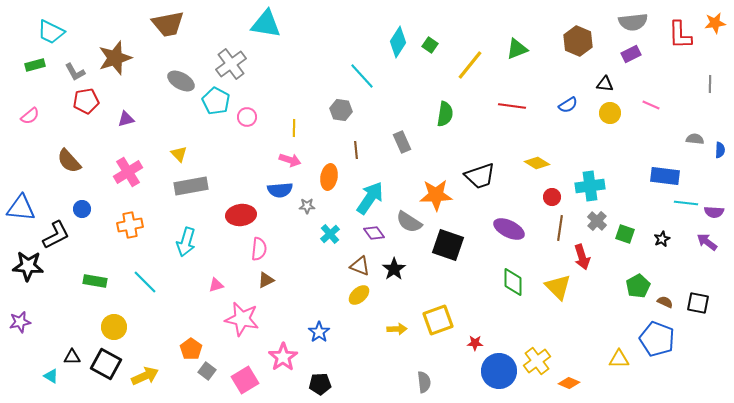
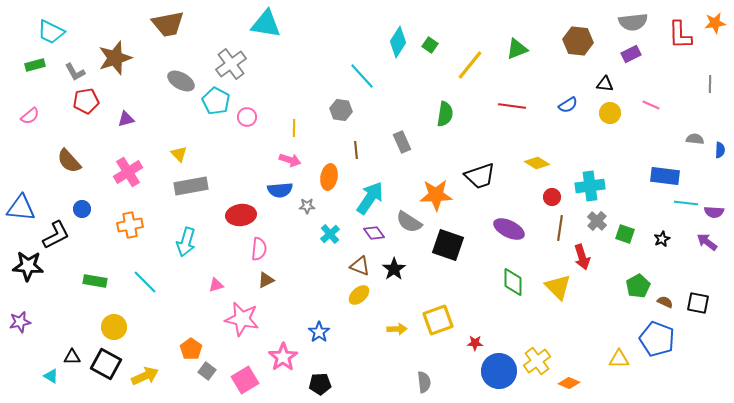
brown hexagon at (578, 41): rotated 16 degrees counterclockwise
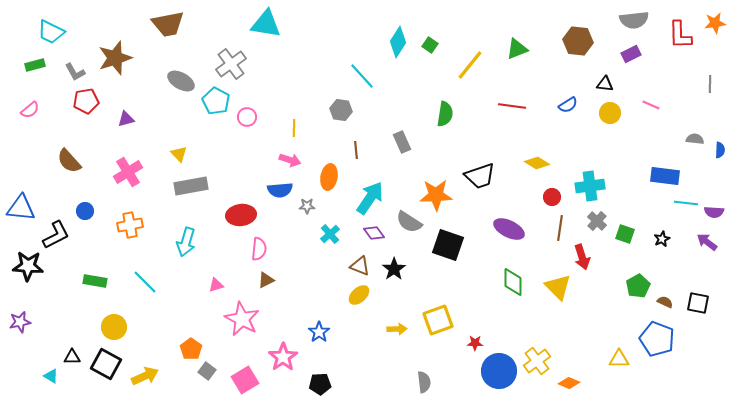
gray semicircle at (633, 22): moved 1 px right, 2 px up
pink semicircle at (30, 116): moved 6 px up
blue circle at (82, 209): moved 3 px right, 2 px down
pink star at (242, 319): rotated 16 degrees clockwise
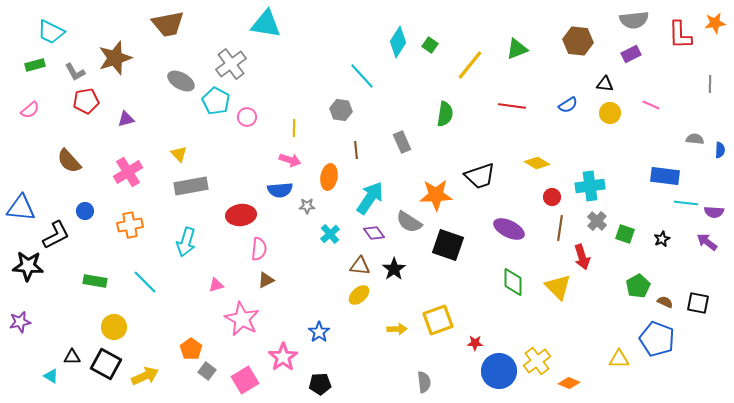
brown triangle at (360, 266): rotated 15 degrees counterclockwise
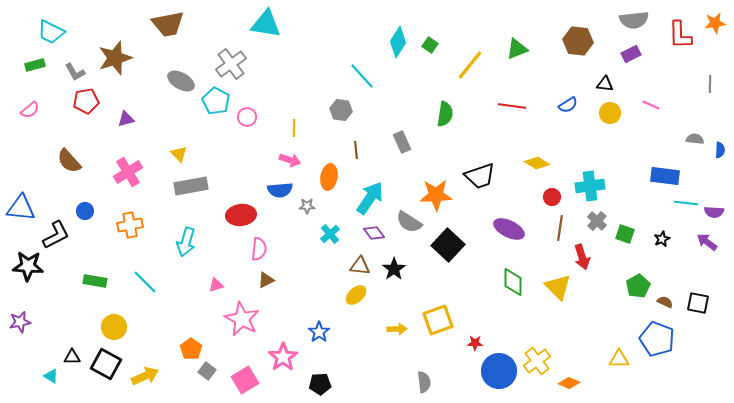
black square at (448, 245): rotated 24 degrees clockwise
yellow ellipse at (359, 295): moved 3 px left
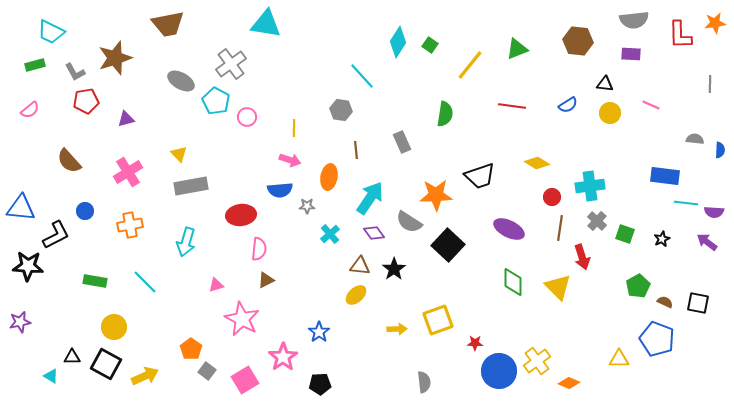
purple rectangle at (631, 54): rotated 30 degrees clockwise
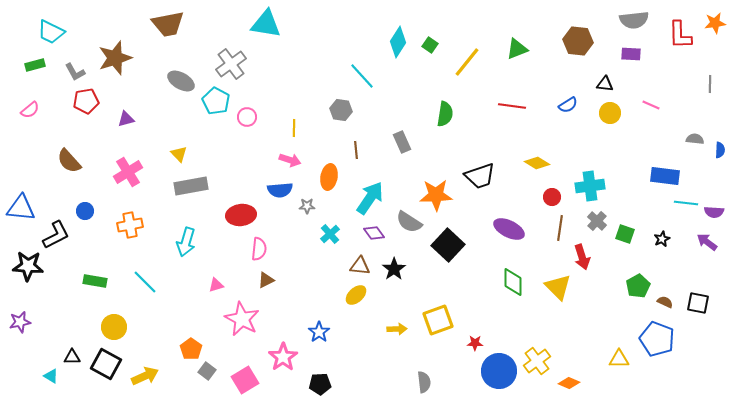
yellow line at (470, 65): moved 3 px left, 3 px up
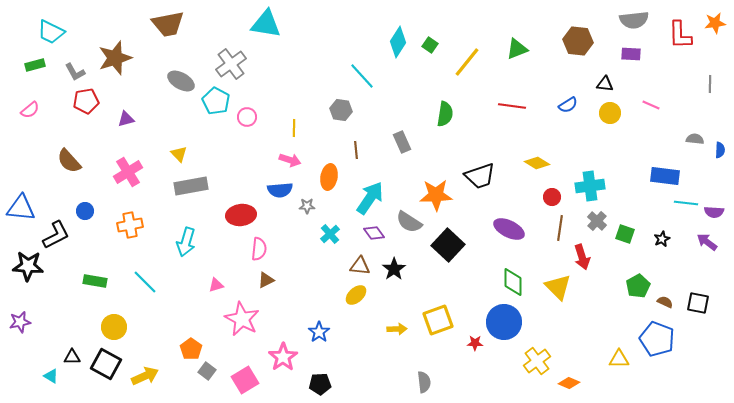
blue circle at (499, 371): moved 5 px right, 49 px up
